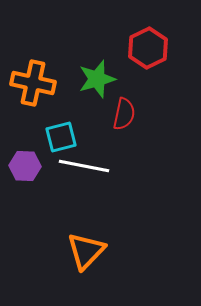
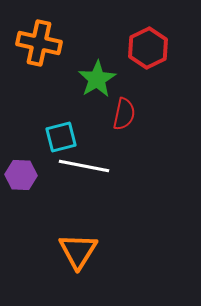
green star: rotated 15 degrees counterclockwise
orange cross: moved 6 px right, 40 px up
purple hexagon: moved 4 px left, 9 px down
orange triangle: moved 8 px left; rotated 12 degrees counterclockwise
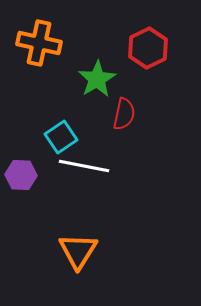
cyan square: rotated 20 degrees counterclockwise
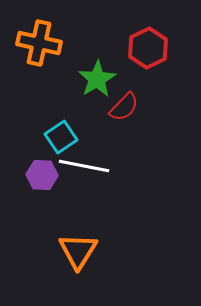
red semicircle: moved 7 px up; rotated 32 degrees clockwise
purple hexagon: moved 21 px right
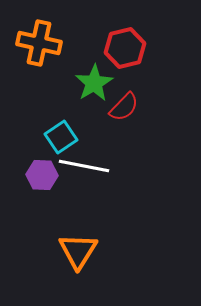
red hexagon: moved 23 px left; rotated 12 degrees clockwise
green star: moved 3 px left, 4 px down
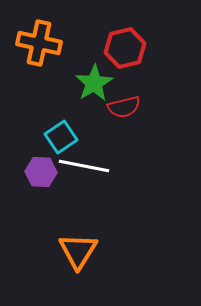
red semicircle: rotated 32 degrees clockwise
purple hexagon: moved 1 px left, 3 px up
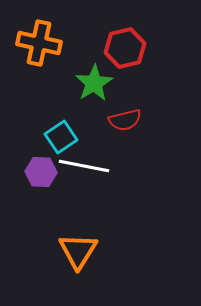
red semicircle: moved 1 px right, 13 px down
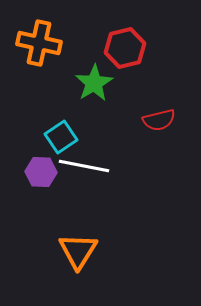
red semicircle: moved 34 px right
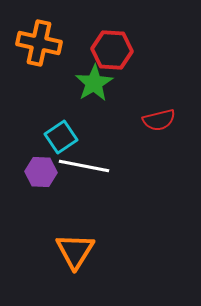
red hexagon: moved 13 px left, 2 px down; rotated 18 degrees clockwise
orange triangle: moved 3 px left
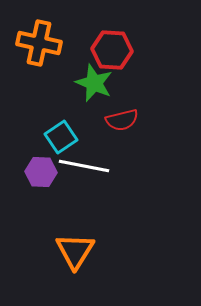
green star: rotated 18 degrees counterclockwise
red semicircle: moved 37 px left
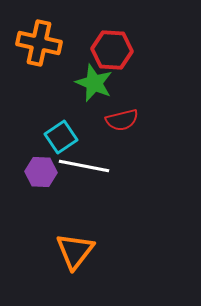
orange triangle: rotated 6 degrees clockwise
